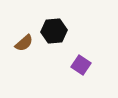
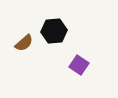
purple square: moved 2 px left
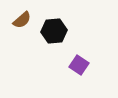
brown semicircle: moved 2 px left, 23 px up
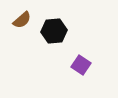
purple square: moved 2 px right
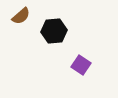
brown semicircle: moved 1 px left, 4 px up
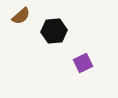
purple square: moved 2 px right, 2 px up; rotated 30 degrees clockwise
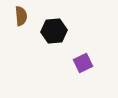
brown semicircle: rotated 54 degrees counterclockwise
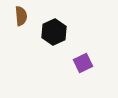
black hexagon: moved 1 px down; rotated 20 degrees counterclockwise
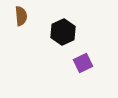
black hexagon: moved 9 px right
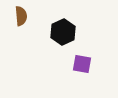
purple square: moved 1 px left, 1 px down; rotated 36 degrees clockwise
